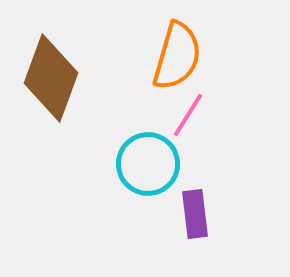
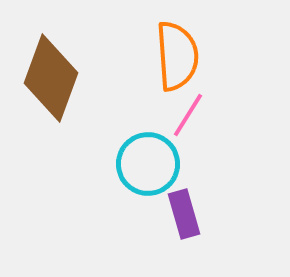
orange semicircle: rotated 20 degrees counterclockwise
purple rectangle: moved 11 px left; rotated 9 degrees counterclockwise
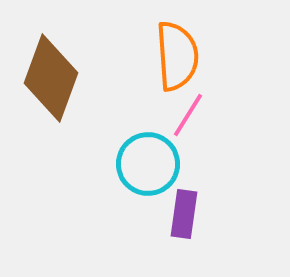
purple rectangle: rotated 24 degrees clockwise
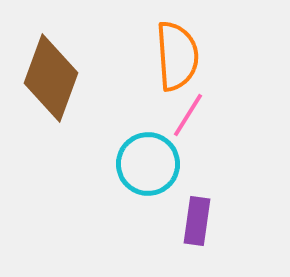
purple rectangle: moved 13 px right, 7 px down
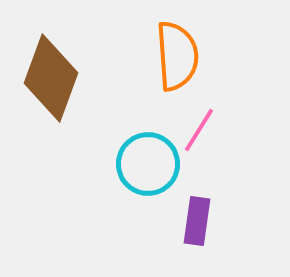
pink line: moved 11 px right, 15 px down
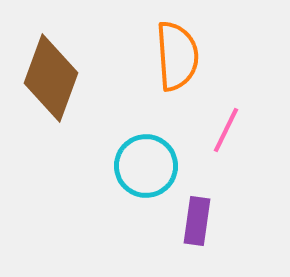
pink line: moved 27 px right; rotated 6 degrees counterclockwise
cyan circle: moved 2 px left, 2 px down
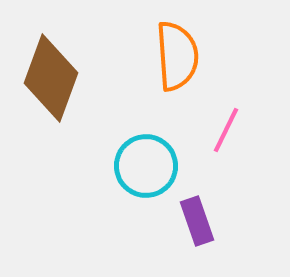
purple rectangle: rotated 27 degrees counterclockwise
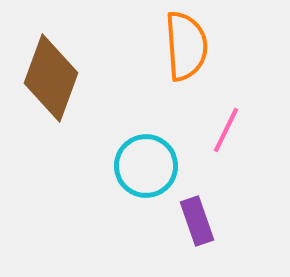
orange semicircle: moved 9 px right, 10 px up
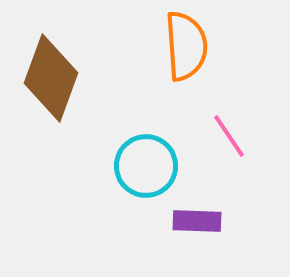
pink line: moved 3 px right, 6 px down; rotated 60 degrees counterclockwise
purple rectangle: rotated 69 degrees counterclockwise
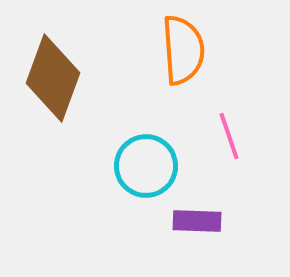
orange semicircle: moved 3 px left, 4 px down
brown diamond: moved 2 px right
pink line: rotated 15 degrees clockwise
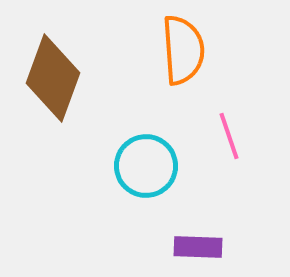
purple rectangle: moved 1 px right, 26 px down
